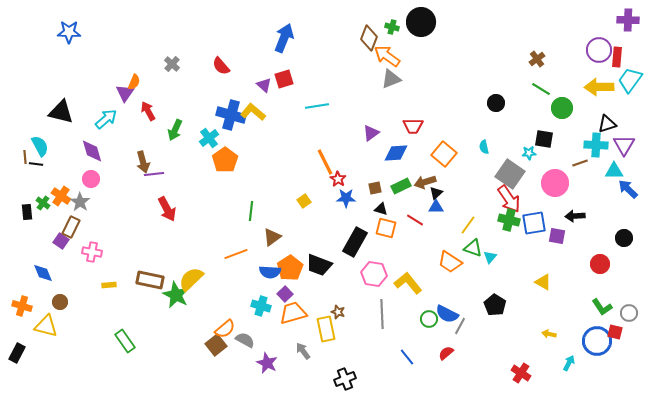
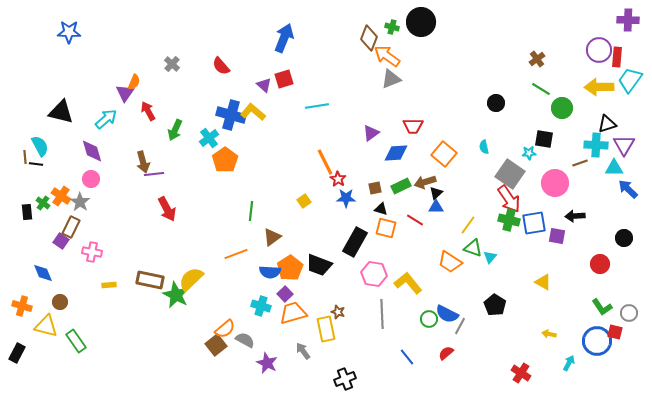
cyan triangle at (614, 171): moved 3 px up
green rectangle at (125, 341): moved 49 px left
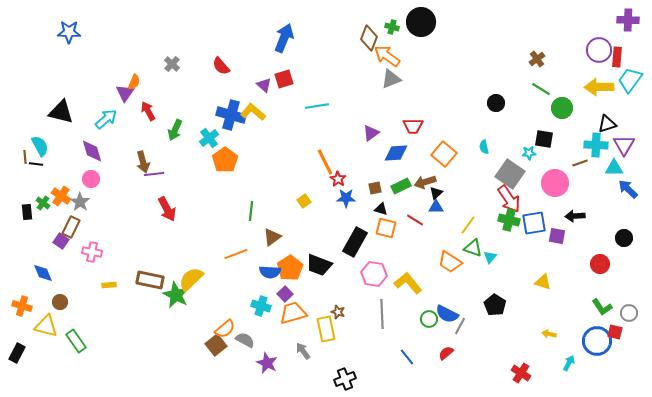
yellow triangle at (543, 282): rotated 12 degrees counterclockwise
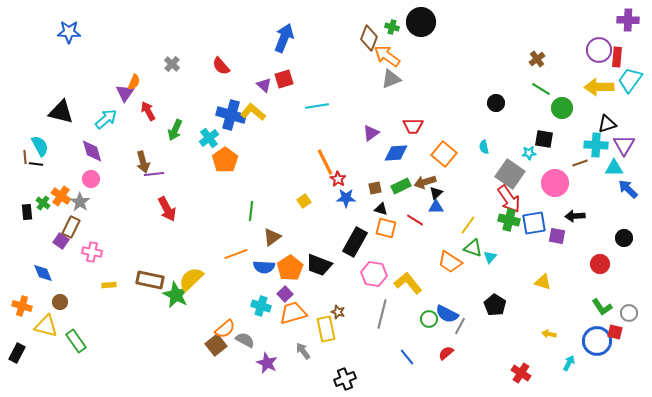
blue semicircle at (270, 272): moved 6 px left, 5 px up
gray line at (382, 314): rotated 16 degrees clockwise
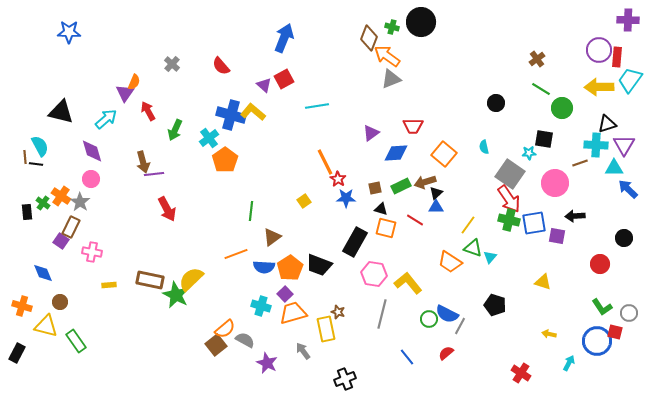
red square at (284, 79): rotated 12 degrees counterclockwise
black pentagon at (495, 305): rotated 15 degrees counterclockwise
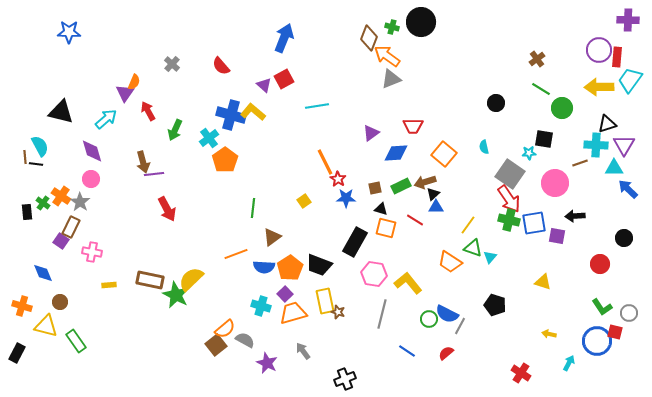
black triangle at (436, 193): moved 3 px left, 1 px down
green line at (251, 211): moved 2 px right, 3 px up
yellow rectangle at (326, 329): moved 1 px left, 28 px up
blue line at (407, 357): moved 6 px up; rotated 18 degrees counterclockwise
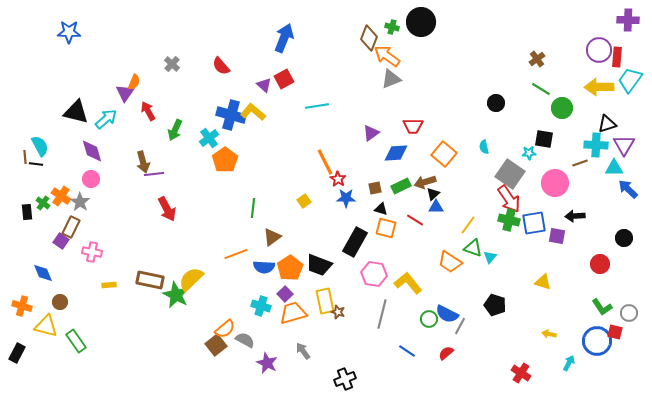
black triangle at (61, 112): moved 15 px right
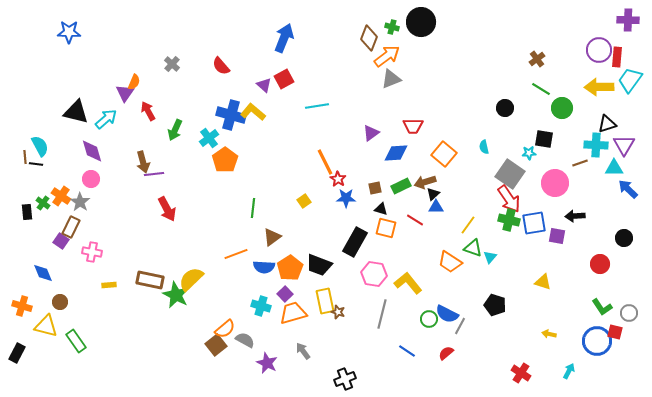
orange arrow at (387, 56): rotated 108 degrees clockwise
black circle at (496, 103): moved 9 px right, 5 px down
cyan arrow at (569, 363): moved 8 px down
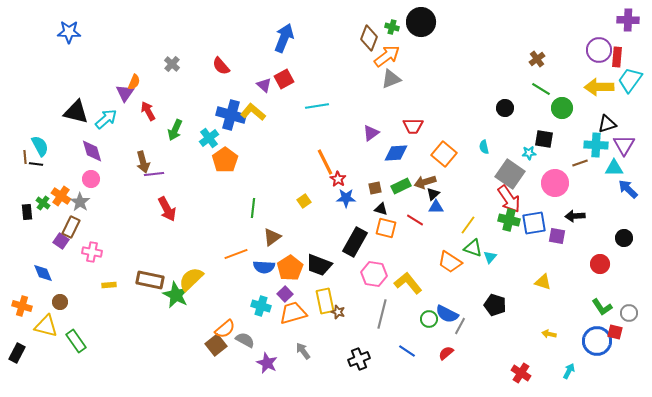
black cross at (345, 379): moved 14 px right, 20 px up
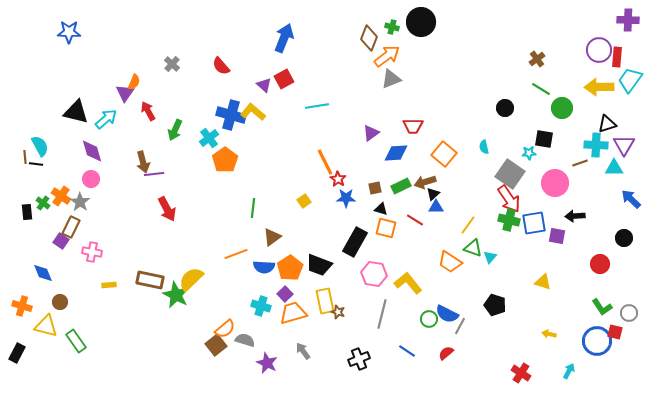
blue arrow at (628, 189): moved 3 px right, 10 px down
gray semicircle at (245, 340): rotated 12 degrees counterclockwise
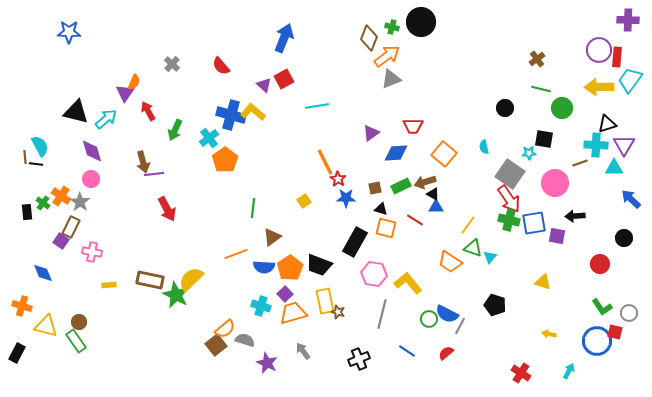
green line at (541, 89): rotated 18 degrees counterclockwise
black triangle at (433, 194): rotated 48 degrees counterclockwise
brown circle at (60, 302): moved 19 px right, 20 px down
